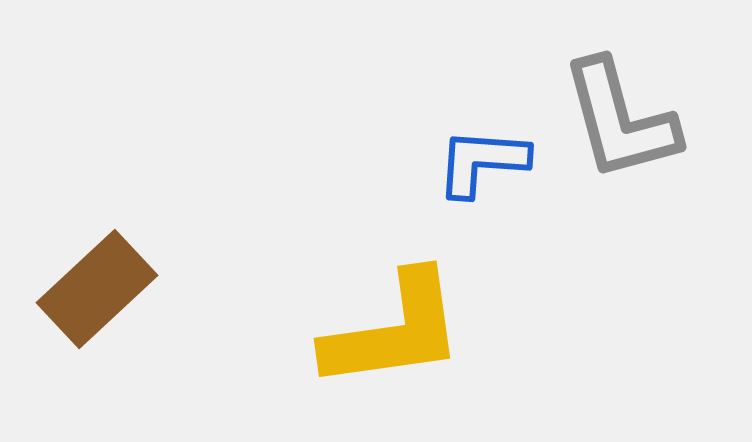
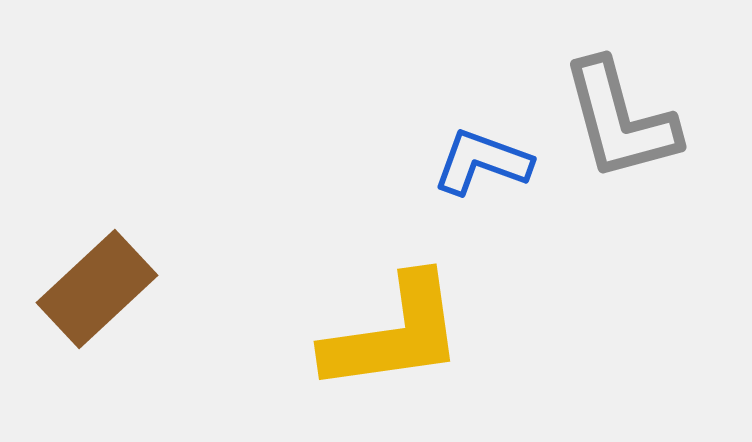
blue L-shape: rotated 16 degrees clockwise
yellow L-shape: moved 3 px down
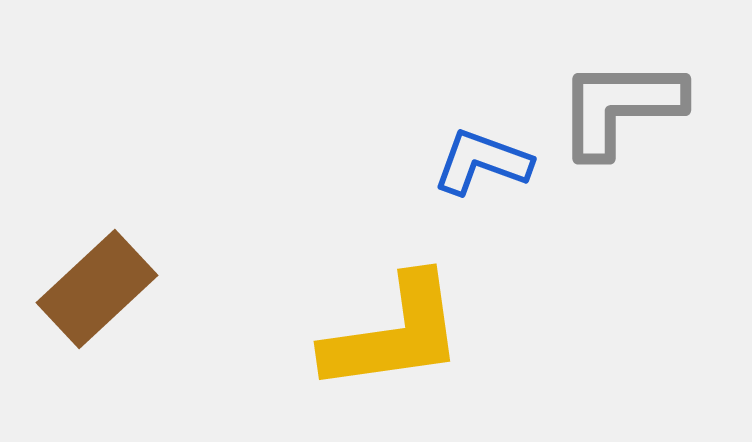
gray L-shape: moved 13 px up; rotated 105 degrees clockwise
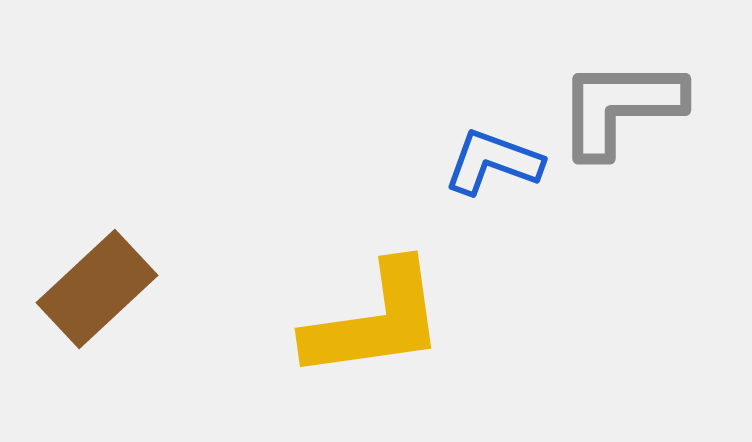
blue L-shape: moved 11 px right
yellow L-shape: moved 19 px left, 13 px up
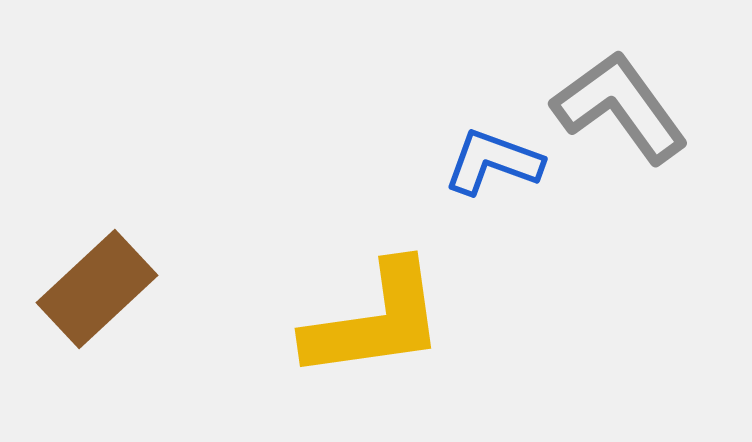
gray L-shape: rotated 54 degrees clockwise
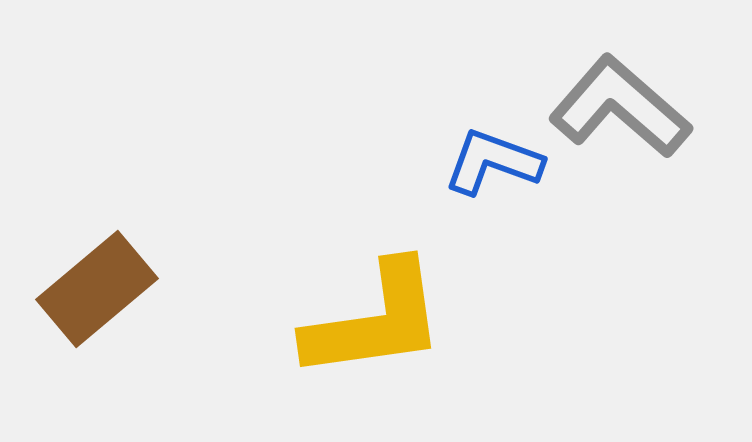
gray L-shape: rotated 13 degrees counterclockwise
brown rectangle: rotated 3 degrees clockwise
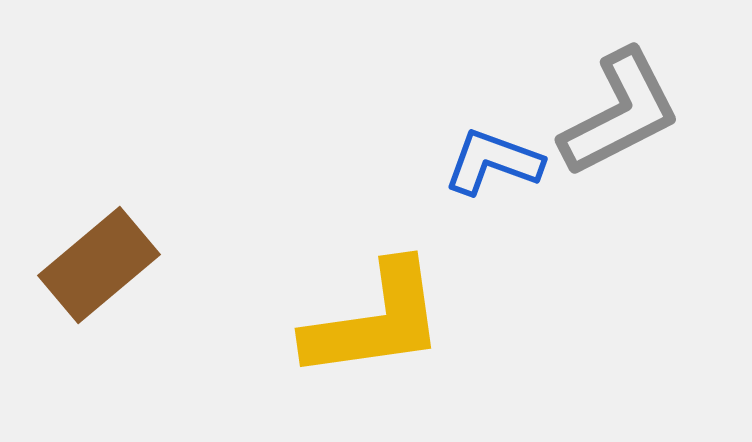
gray L-shape: moved 6 px down; rotated 112 degrees clockwise
brown rectangle: moved 2 px right, 24 px up
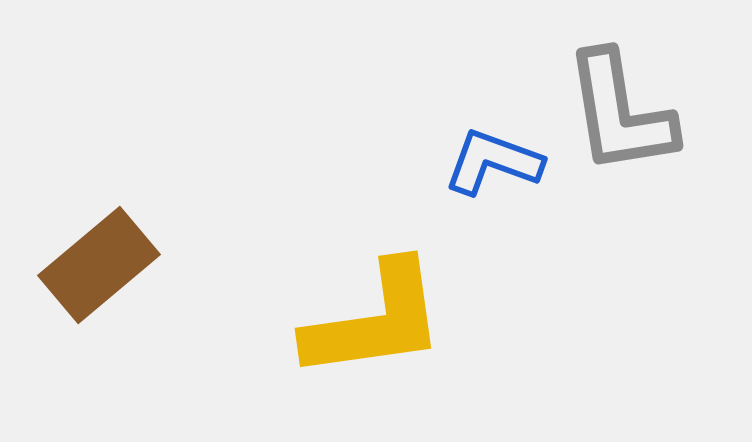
gray L-shape: rotated 108 degrees clockwise
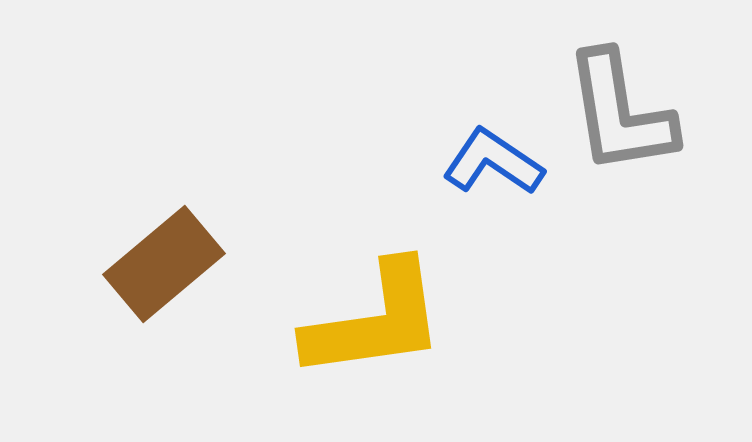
blue L-shape: rotated 14 degrees clockwise
brown rectangle: moved 65 px right, 1 px up
